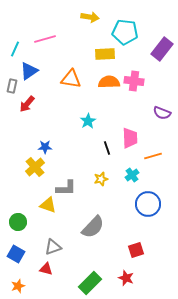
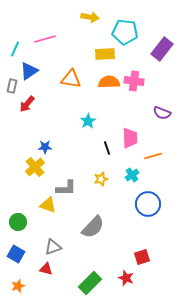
red square: moved 6 px right, 7 px down
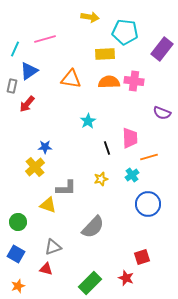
orange line: moved 4 px left, 1 px down
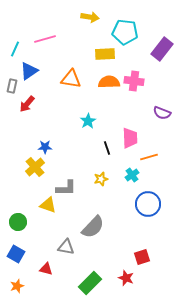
gray triangle: moved 13 px right; rotated 30 degrees clockwise
orange star: moved 1 px left
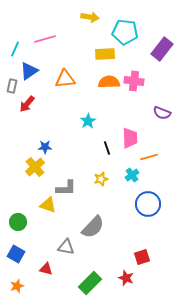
orange triangle: moved 6 px left; rotated 15 degrees counterclockwise
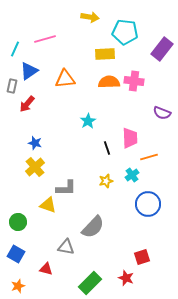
blue star: moved 10 px left, 4 px up; rotated 16 degrees clockwise
yellow star: moved 5 px right, 2 px down
orange star: moved 1 px right
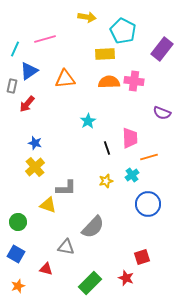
yellow arrow: moved 3 px left
cyan pentagon: moved 2 px left, 1 px up; rotated 20 degrees clockwise
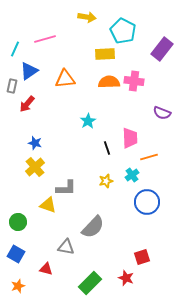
blue circle: moved 1 px left, 2 px up
